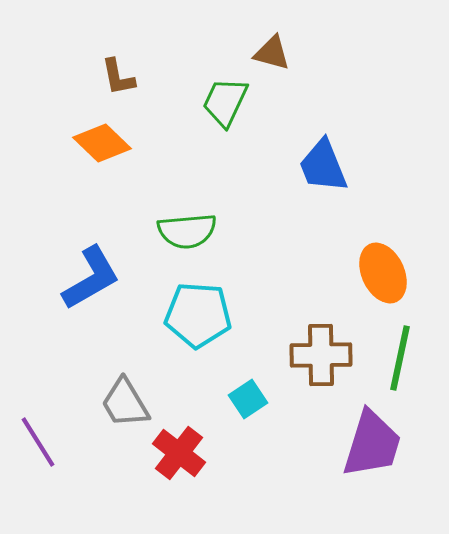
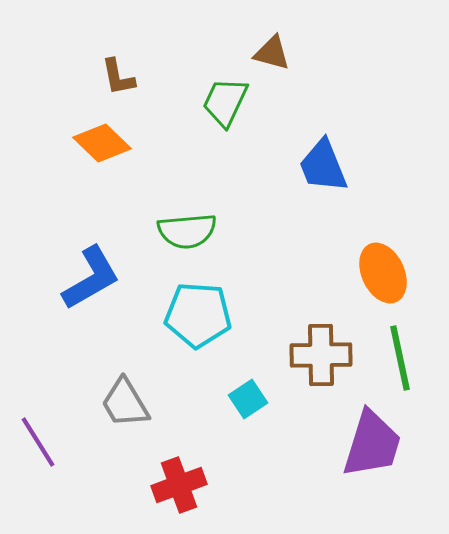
green line: rotated 24 degrees counterclockwise
red cross: moved 32 px down; rotated 32 degrees clockwise
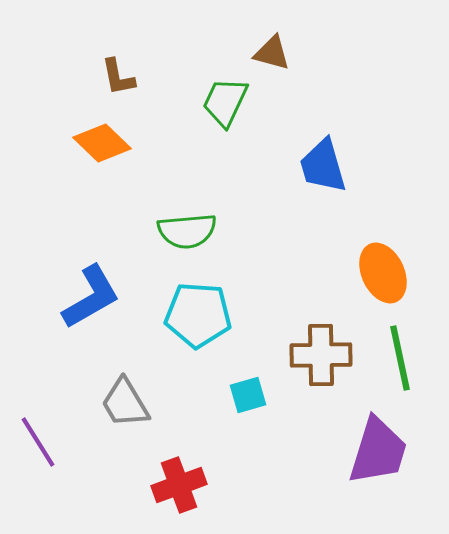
blue trapezoid: rotated 6 degrees clockwise
blue L-shape: moved 19 px down
cyan square: moved 4 px up; rotated 18 degrees clockwise
purple trapezoid: moved 6 px right, 7 px down
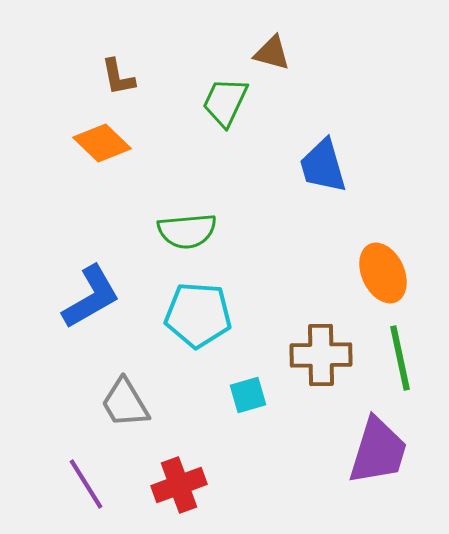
purple line: moved 48 px right, 42 px down
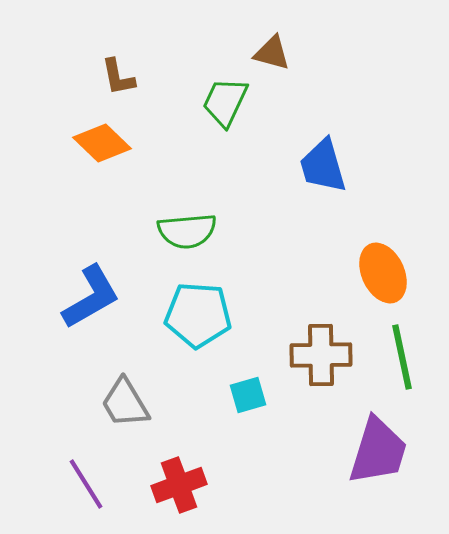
green line: moved 2 px right, 1 px up
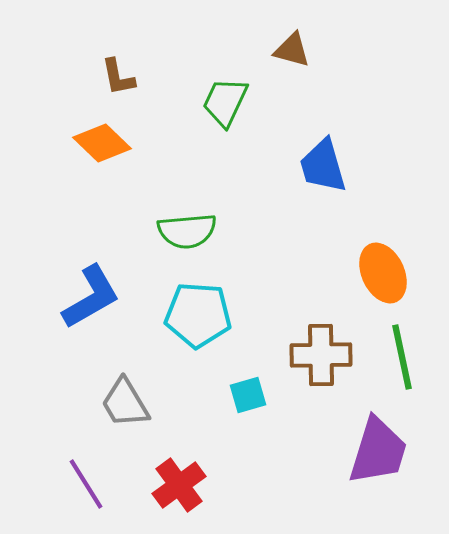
brown triangle: moved 20 px right, 3 px up
red cross: rotated 16 degrees counterclockwise
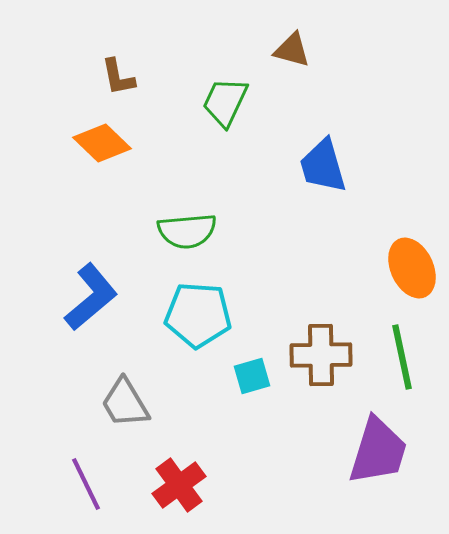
orange ellipse: moved 29 px right, 5 px up
blue L-shape: rotated 10 degrees counterclockwise
cyan square: moved 4 px right, 19 px up
purple line: rotated 6 degrees clockwise
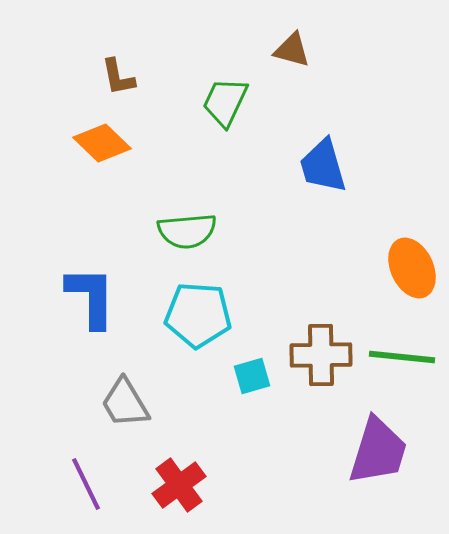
blue L-shape: rotated 50 degrees counterclockwise
green line: rotated 72 degrees counterclockwise
